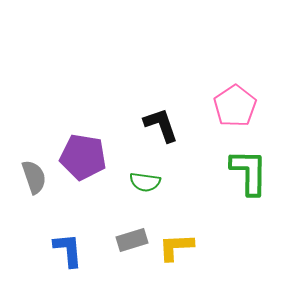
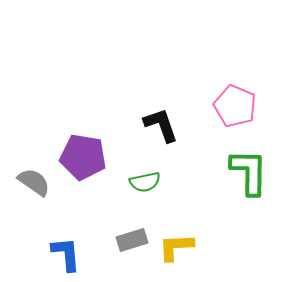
pink pentagon: rotated 15 degrees counterclockwise
gray semicircle: moved 5 px down; rotated 36 degrees counterclockwise
green semicircle: rotated 20 degrees counterclockwise
blue L-shape: moved 2 px left, 4 px down
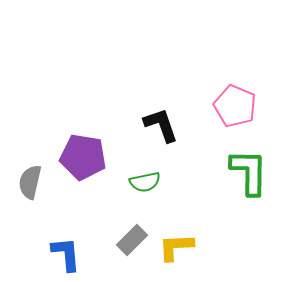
gray semicircle: moved 4 px left; rotated 112 degrees counterclockwise
gray rectangle: rotated 28 degrees counterclockwise
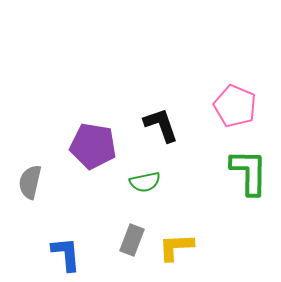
purple pentagon: moved 10 px right, 11 px up
gray rectangle: rotated 24 degrees counterclockwise
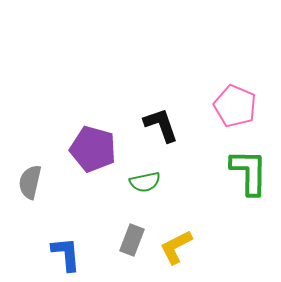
purple pentagon: moved 3 px down; rotated 6 degrees clockwise
yellow L-shape: rotated 24 degrees counterclockwise
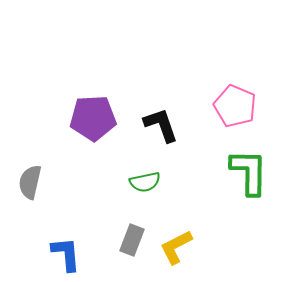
purple pentagon: moved 31 px up; rotated 18 degrees counterclockwise
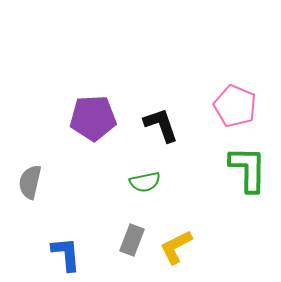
green L-shape: moved 1 px left, 3 px up
